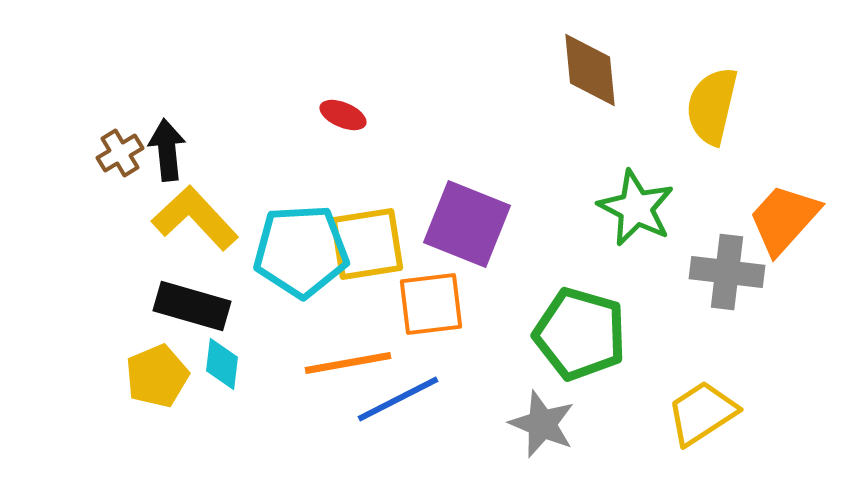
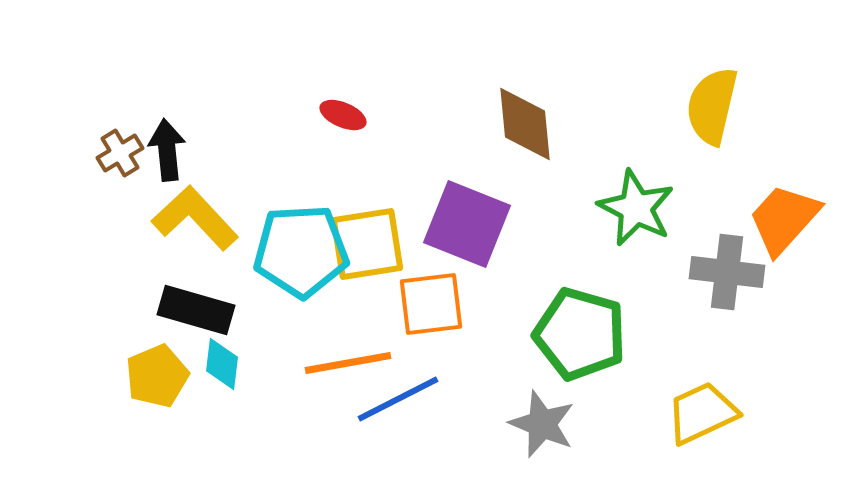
brown diamond: moved 65 px left, 54 px down
black rectangle: moved 4 px right, 4 px down
yellow trapezoid: rotated 8 degrees clockwise
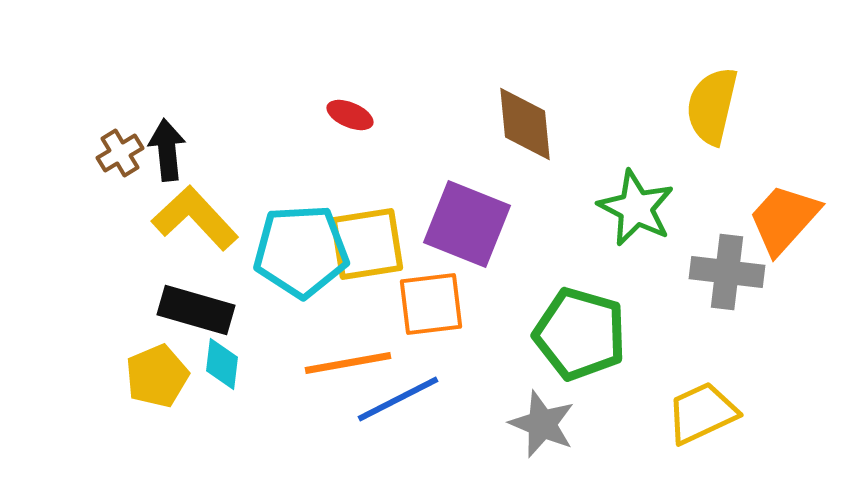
red ellipse: moved 7 px right
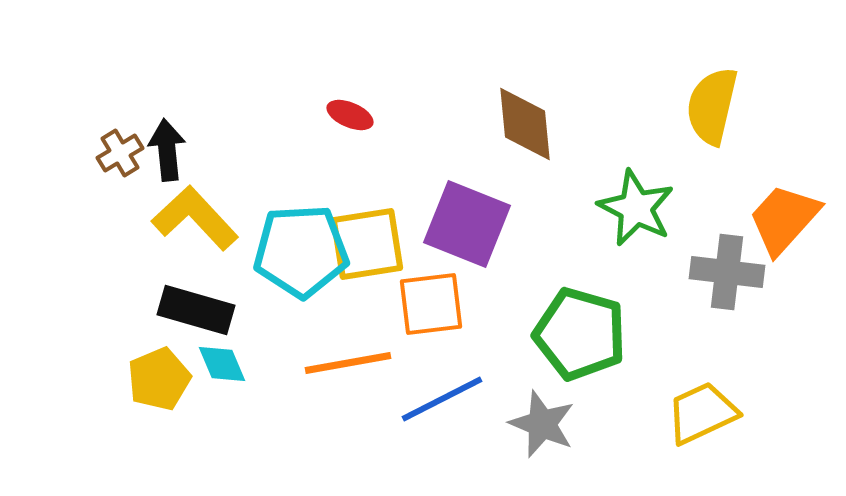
cyan diamond: rotated 30 degrees counterclockwise
yellow pentagon: moved 2 px right, 3 px down
blue line: moved 44 px right
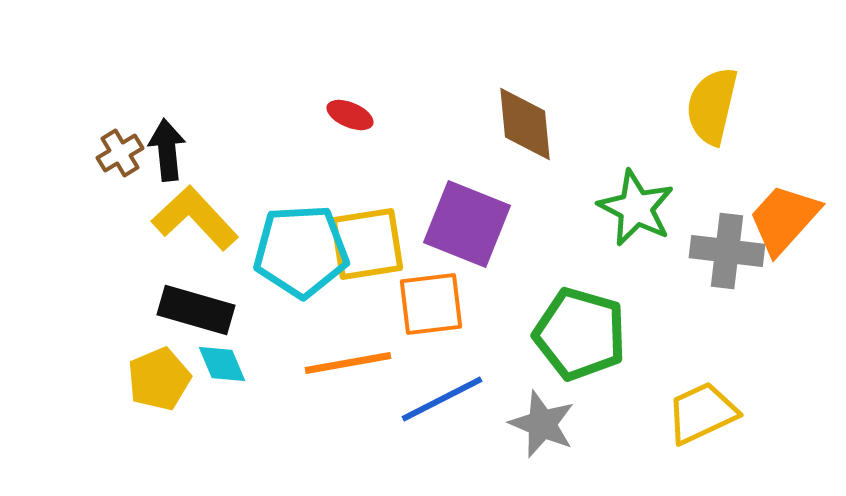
gray cross: moved 21 px up
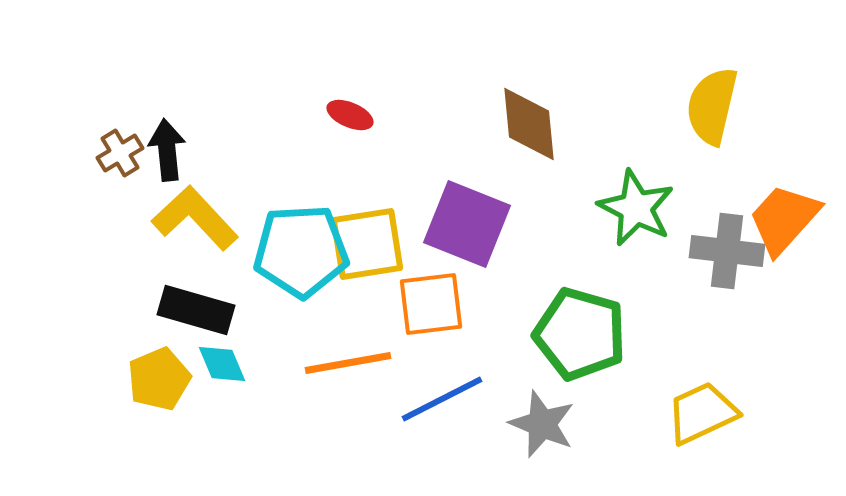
brown diamond: moved 4 px right
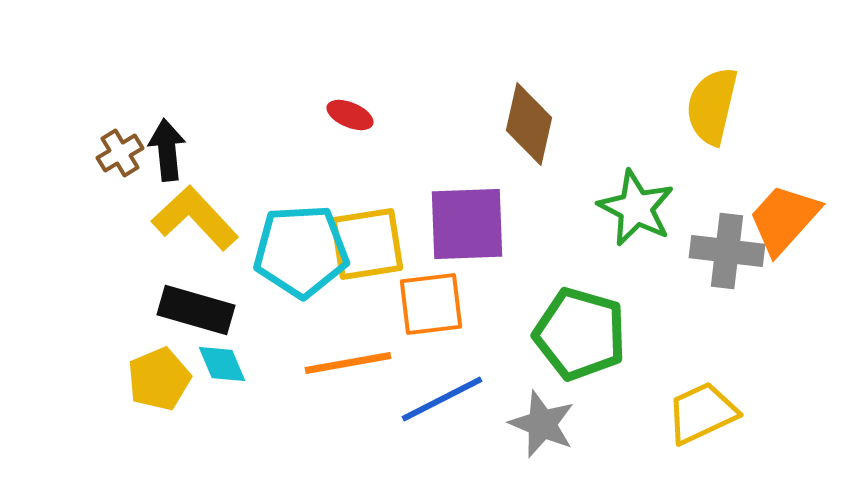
brown diamond: rotated 18 degrees clockwise
purple square: rotated 24 degrees counterclockwise
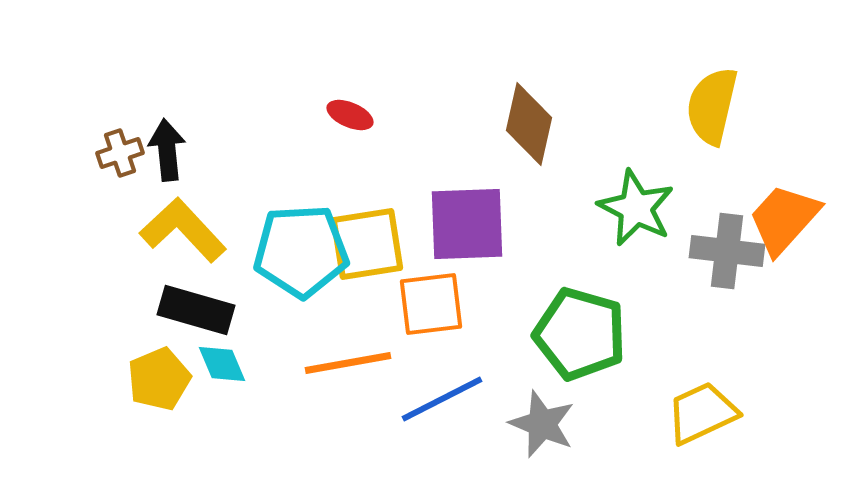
brown cross: rotated 12 degrees clockwise
yellow L-shape: moved 12 px left, 12 px down
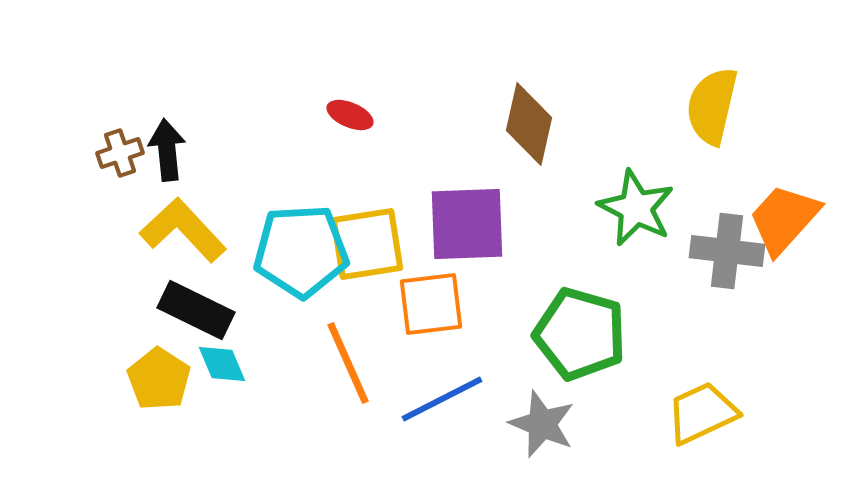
black rectangle: rotated 10 degrees clockwise
orange line: rotated 76 degrees clockwise
yellow pentagon: rotated 16 degrees counterclockwise
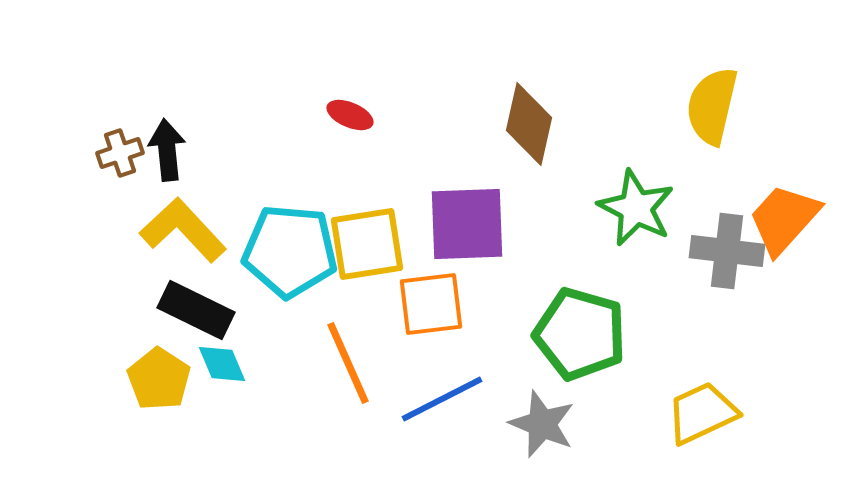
cyan pentagon: moved 11 px left; rotated 8 degrees clockwise
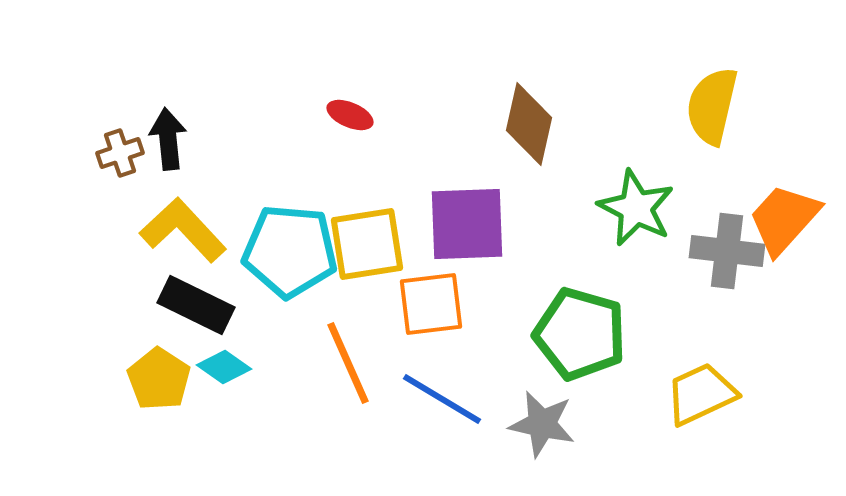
black arrow: moved 1 px right, 11 px up
black rectangle: moved 5 px up
cyan diamond: moved 2 px right, 3 px down; rotated 32 degrees counterclockwise
blue line: rotated 58 degrees clockwise
yellow trapezoid: moved 1 px left, 19 px up
gray star: rotated 10 degrees counterclockwise
